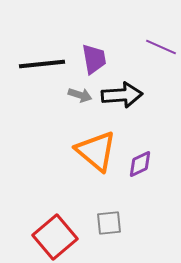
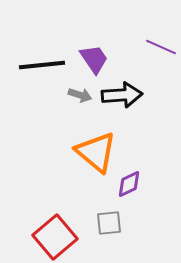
purple trapezoid: rotated 24 degrees counterclockwise
black line: moved 1 px down
orange triangle: moved 1 px down
purple diamond: moved 11 px left, 20 px down
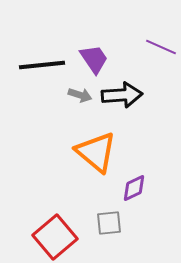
purple diamond: moved 5 px right, 4 px down
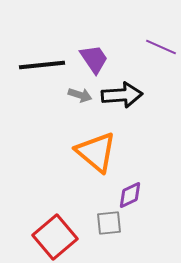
purple diamond: moved 4 px left, 7 px down
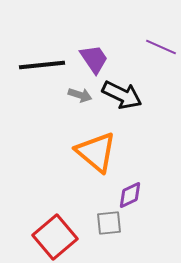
black arrow: rotated 30 degrees clockwise
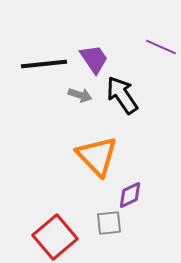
black line: moved 2 px right, 1 px up
black arrow: rotated 150 degrees counterclockwise
orange triangle: moved 1 px right, 4 px down; rotated 6 degrees clockwise
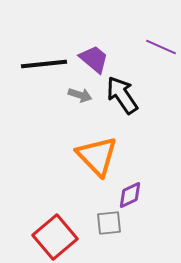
purple trapezoid: rotated 16 degrees counterclockwise
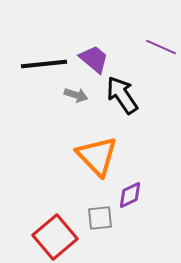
gray arrow: moved 4 px left
gray square: moved 9 px left, 5 px up
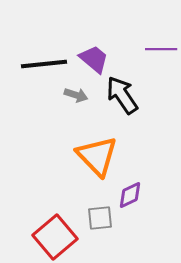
purple line: moved 2 px down; rotated 24 degrees counterclockwise
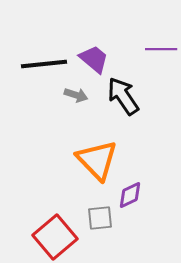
black arrow: moved 1 px right, 1 px down
orange triangle: moved 4 px down
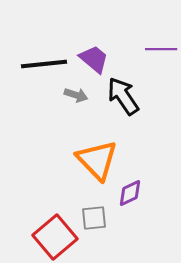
purple diamond: moved 2 px up
gray square: moved 6 px left
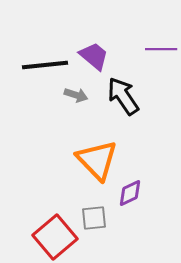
purple trapezoid: moved 3 px up
black line: moved 1 px right, 1 px down
